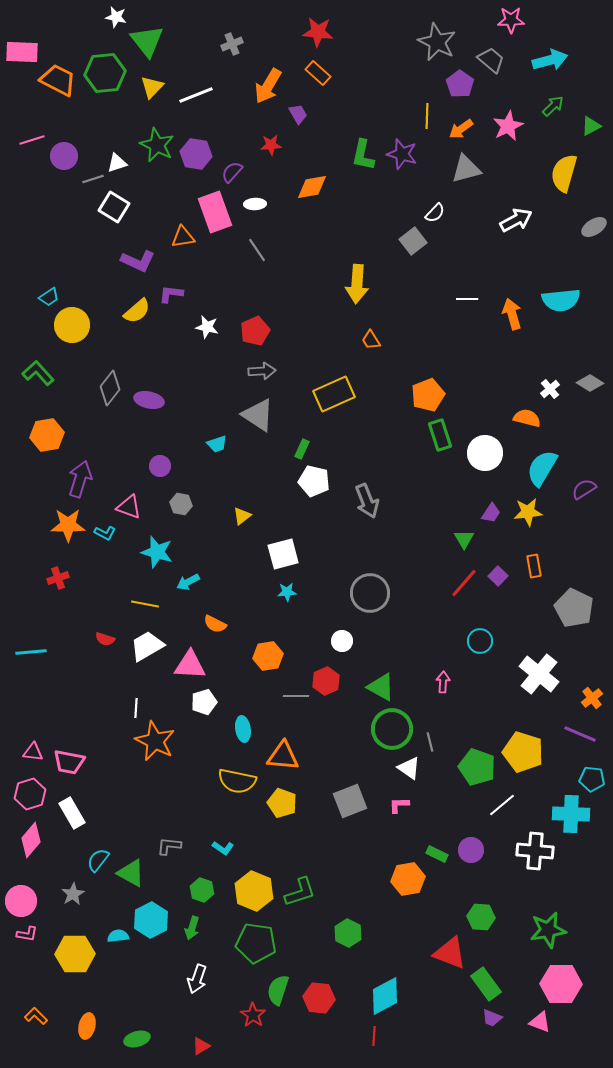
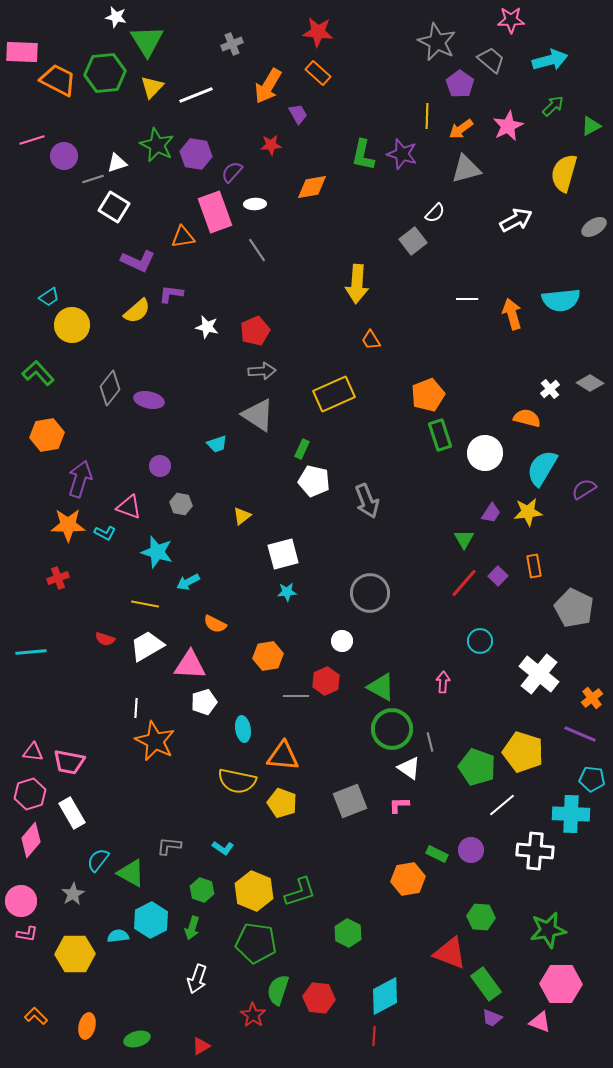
green triangle at (147, 41): rotated 6 degrees clockwise
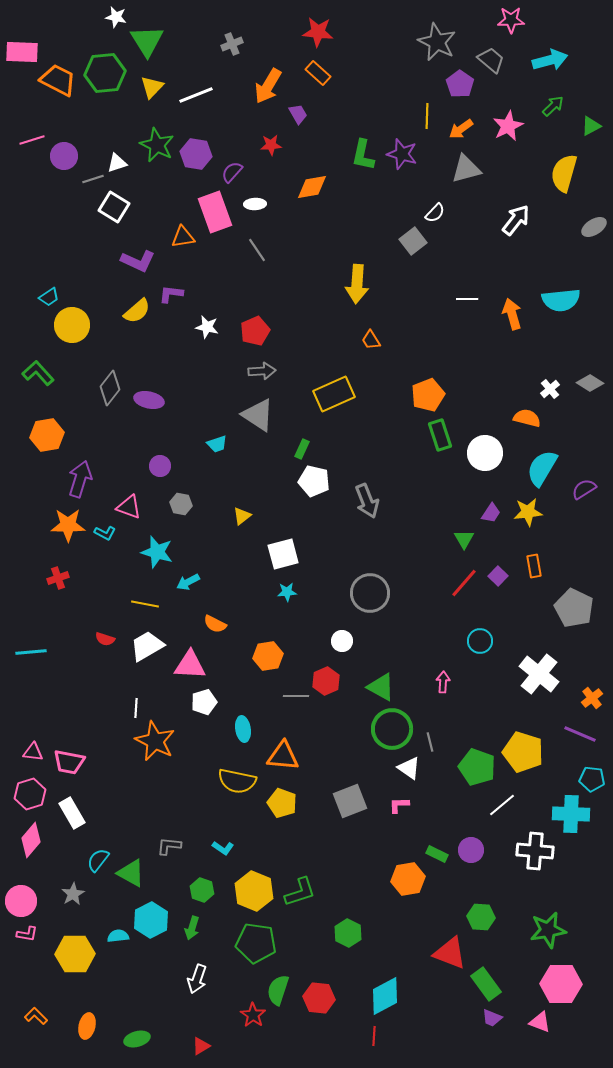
white arrow at (516, 220): rotated 24 degrees counterclockwise
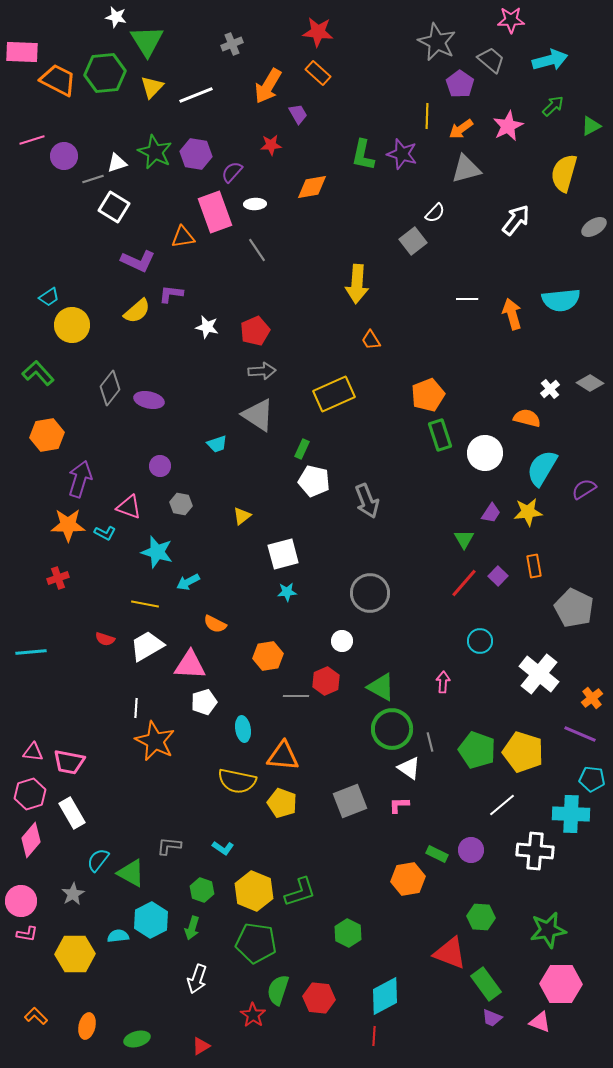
green star at (157, 145): moved 2 px left, 7 px down
green pentagon at (477, 767): moved 17 px up
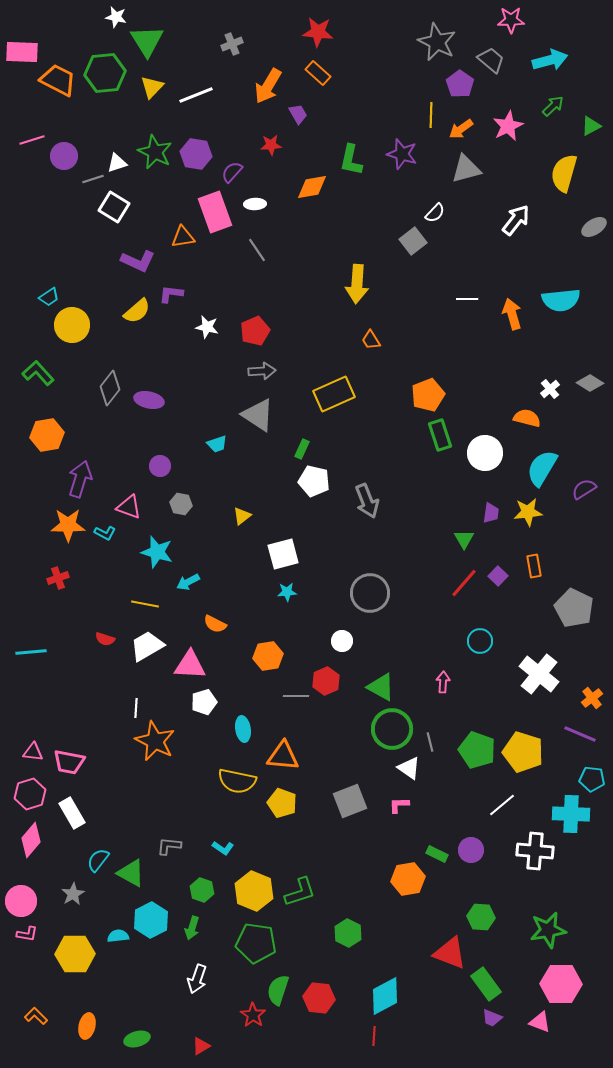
yellow line at (427, 116): moved 4 px right, 1 px up
green L-shape at (363, 155): moved 12 px left, 5 px down
purple trapezoid at (491, 513): rotated 25 degrees counterclockwise
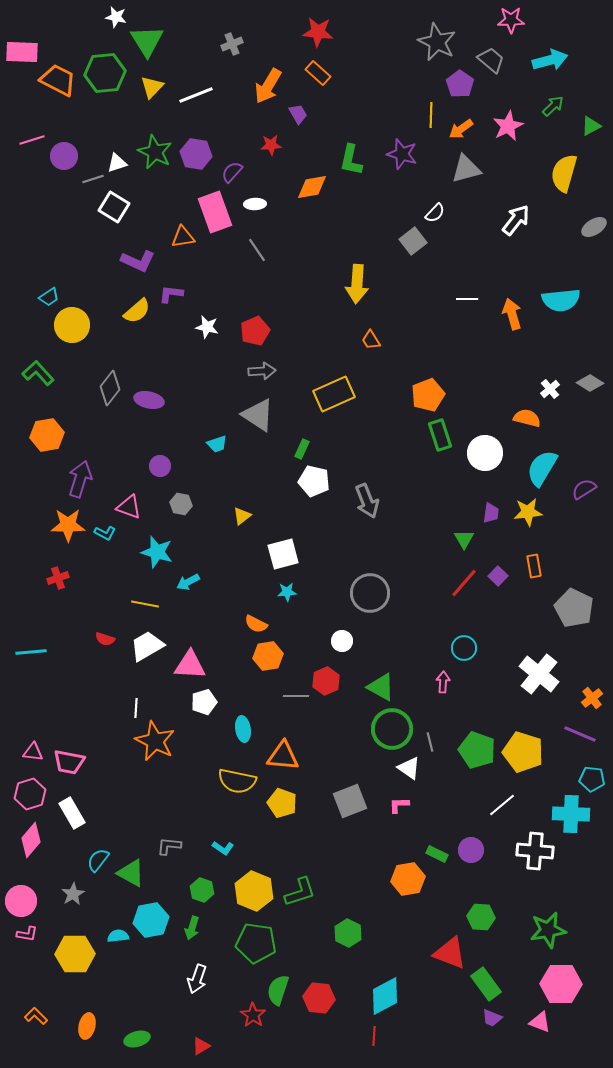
orange semicircle at (215, 624): moved 41 px right
cyan circle at (480, 641): moved 16 px left, 7 px down
cyan hexagon at (151, 920): rotated 16 degrees clockwise
